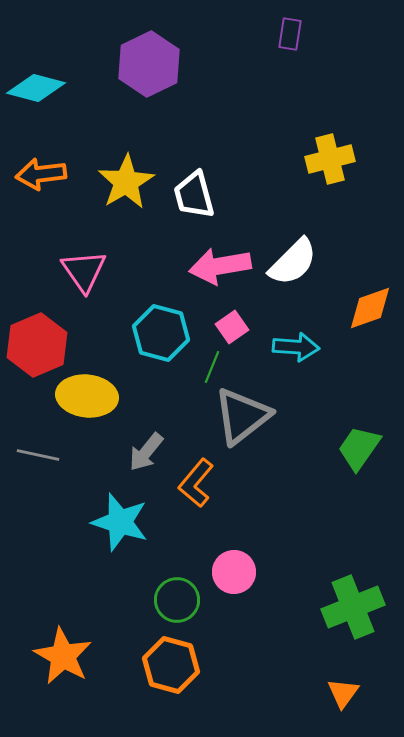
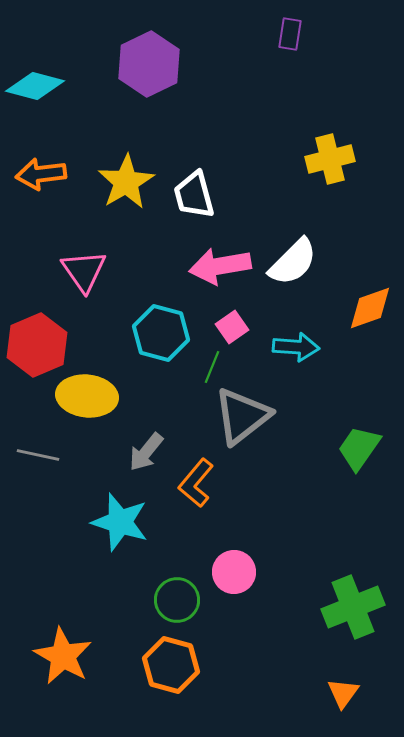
cyan diamond: moved 1 px left, 2 px up
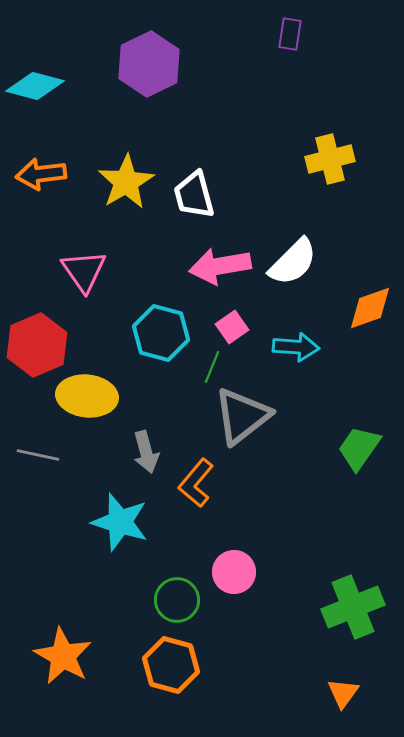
gray arrow: rotated 54 degrees counterclockwise
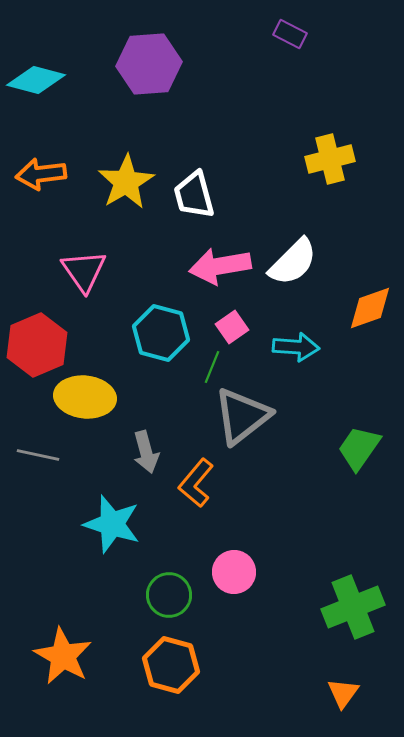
purple rectangle: rotated 72 degrees counterclockwise
purple hexagon: rotated 22 degrees clockwise
cyan diamond: moved 1 px right, 6 px up
yellow ellipse: moved 2 px left, 1 px down
cyan star: moved 8 px left, 2 px down
green circle: moved 8 px left, 5 px up
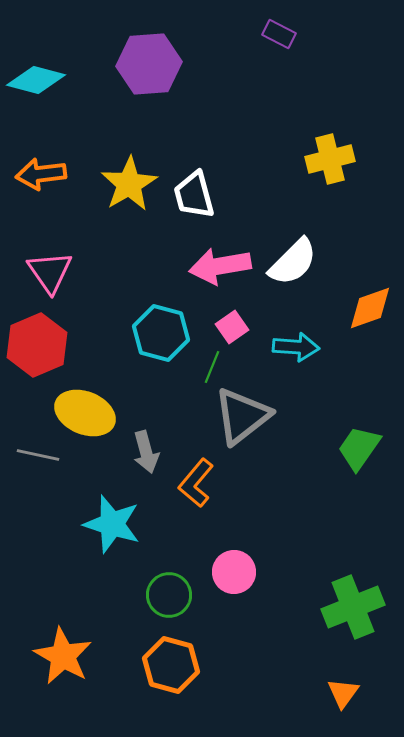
purple rectangle: moved 11 px left
yellow star: moved 3 px right, 2 px down
pink triangle: moved 34 px left, 1 px down
yellow ellipse: moved 16 px down; rotated 16 degrees clockwise
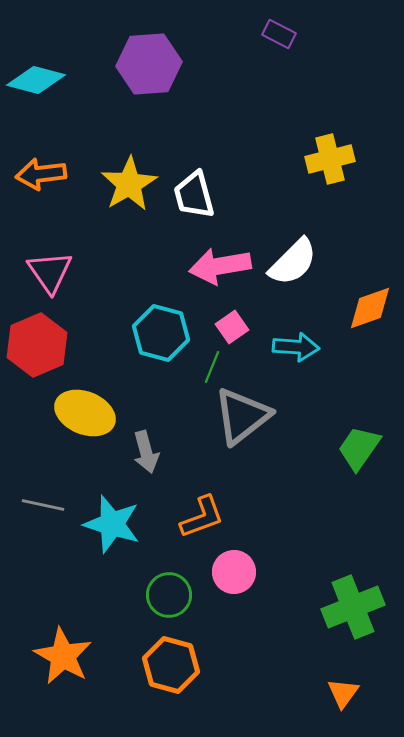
gray line: moved 5 px right, 50 px down
orange L-shape: moved 6 px right, 34 px down; rotated 150 degrees counterclockwise
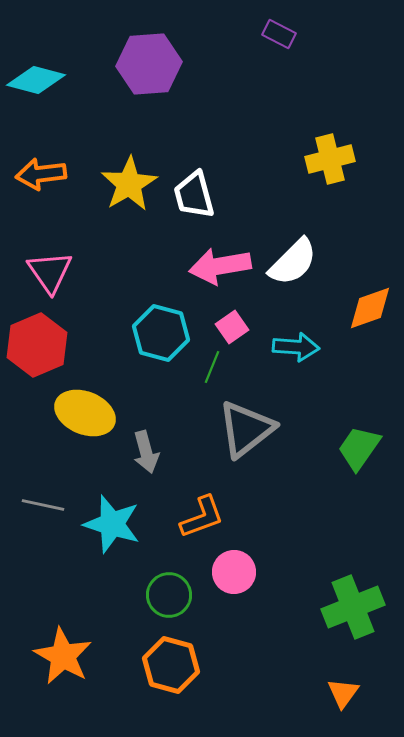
gray triangle: moved 4 px right, 13 px down
